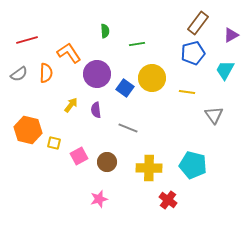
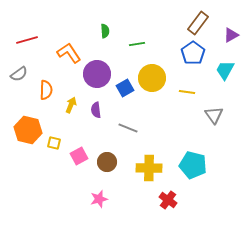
blue pentagon: rotated 20 degrees counterclockwise
orange semicircle: moved 17 px down
blue square: rotated 24 degrees clockwise
yellow arrow: rotated 14 degrees counterclockwise
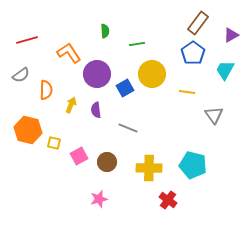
gray semicircle: moved 2 px right, 1 px down
yellow circle: moved 4 px up
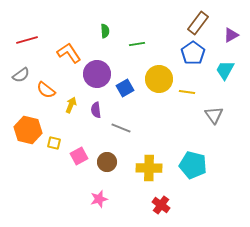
yellow circle: moved 7 px right, 5 px down
orange semicircle: rotated 126 degrees clockwise
gray line: moved 7 px left
red cross: moved 7 px left, 5 px down
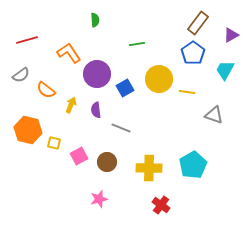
green semicircle: moved 10 px left, 11 px up
gray triangle: rotated 36 degrees counterclockwise
cyan pentagon: rotated 28 degrees clockwise
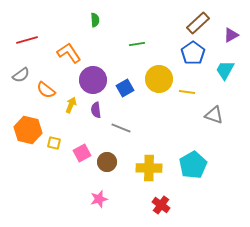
brown rectangle: rotated 10 degrees clockwise
purple circle: moved 4 px left, 6 px down
pink square: moved 3 px right, 3 px up
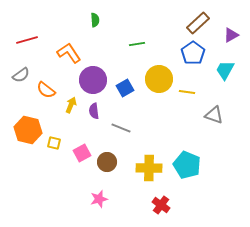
purple semicircle: moved 2 px left, 1 px down
cyan pentagon: moved 6 px left; rotated 20 degrees counterclockwise
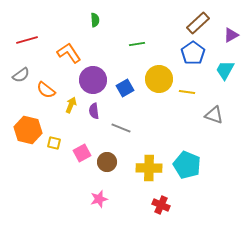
red cross: rotated 12 degrees counterclockwise
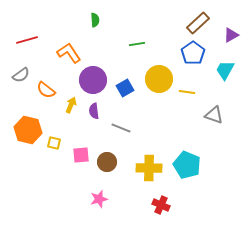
pink square: moved 1 px left, 2 px down; rotated 24 degrees clockwise
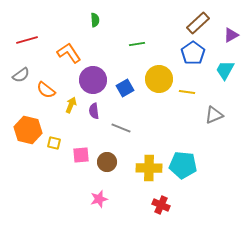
gray triangle: rotated 42 degrees counterclockwise
cyan pentagon: moved 4 px left; rotated 16 degrees counterclockwise
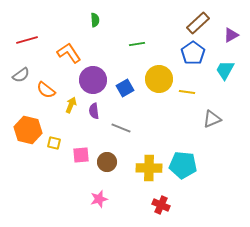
gray triangle: moved 2 px left, 4 px down
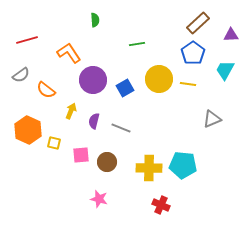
purple triangle: rotated 28 degrees clockwise
yellow line: moved 1 px right, 8 px up
yellow arrow: moved 6 px down
purple semicircle: moved 10 px down; rotated 21 degrees clockwise
orange hexagon: rotated 12 degrees clockwise
pink star: rotated 30 degrees clockwise
